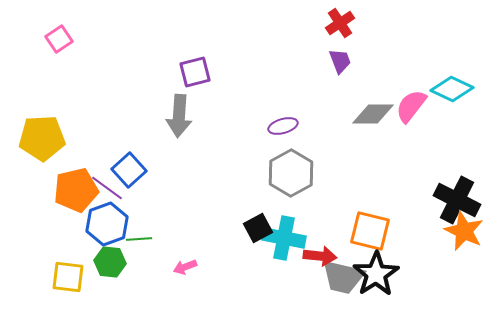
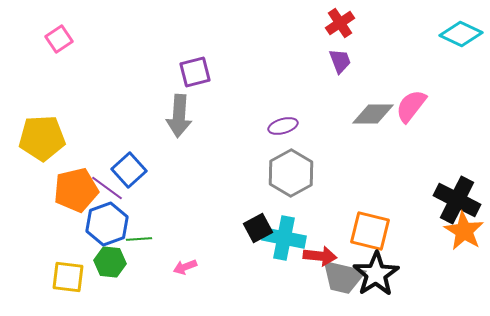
cyan diamond: moved 9 px right, 55 px up
orange star: rotated 6 degrees clockwise
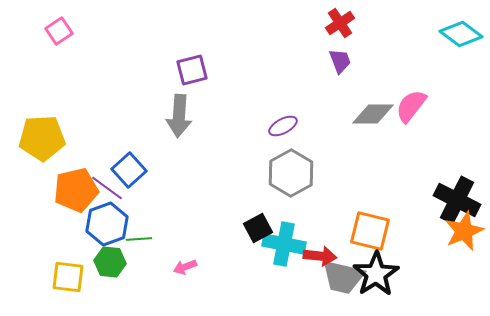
cyan diamond: rotated 12 degrees clockwise
pink square: moved 8 px up
purple square: moved 3 px left, 2 px up
purple ellipse: rotated 12 degrees counterclockwise
orange star: rotated 18 degrees clockwise
cyan cross: moved 6 px down
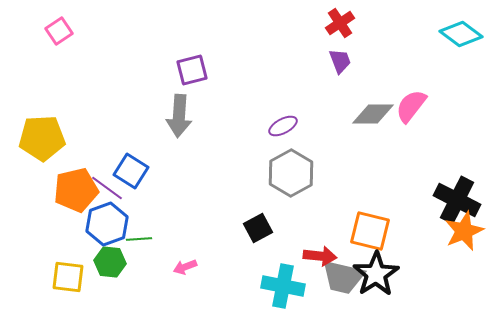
blue square: moved 2 px right, 1 px down; rotated 16 degrees counterclockwise
cyan cross: moved 1 px left, 42 px down
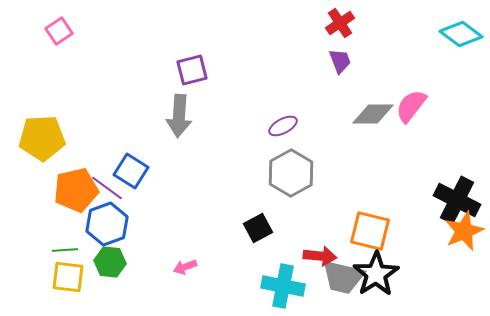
green line: moved 74 px left, 11 px down
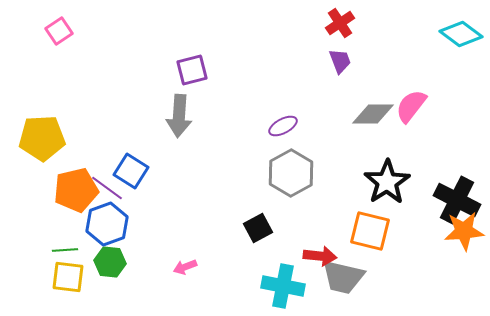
orange star: rotated 18 degrees clockwise
black star: moved 11 px right, 92 px up
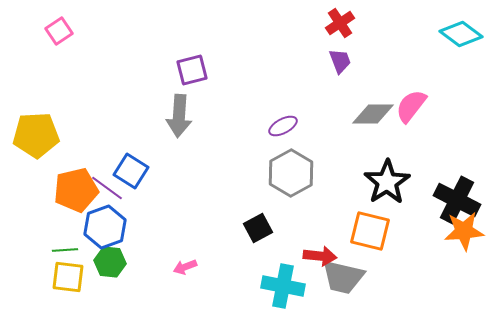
yellow pentagon: moved 6 px left, 3 px up
blue hexagon: moved 2 px left, 3 px down
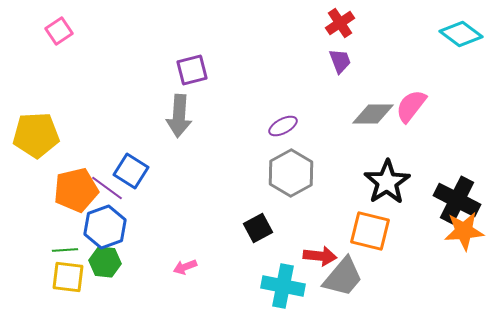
green hexagon: moved 5 px left
gray trapezoid: rotated 63 degrees counterclockwise
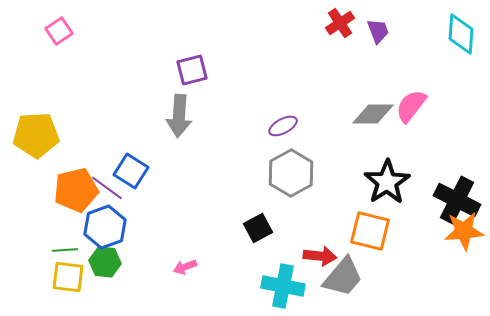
cyan diamond: rotated 57 degrees clockwise
purple trapezoid: moved 38 px right, 30 px up
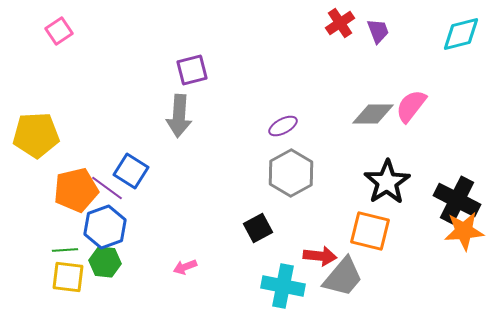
cyan diamond: rotated 72 degrees clockwise
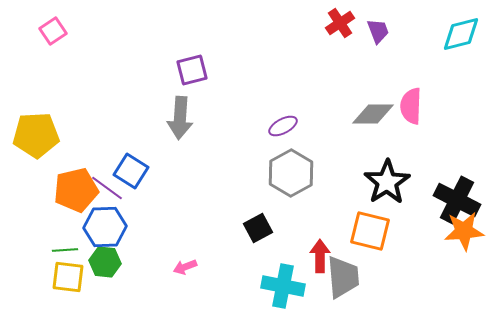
pink square: moved 6 px left
pink semicircle: rotated 36 degrees counterclockwise
gray arrow: moved 1 px right, 2 px down
blue hexagon: rotated 18 degrees clockwise
red arrow: rotated 96 degrees counterclockwise
gray trapezoid: rotated 45 degrees counterclockwise
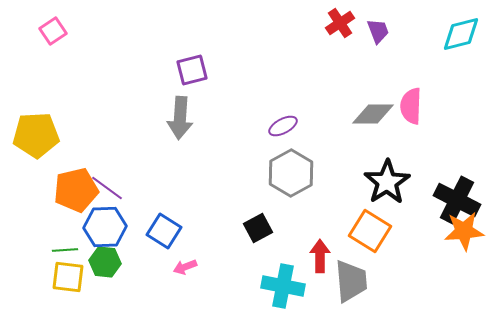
blue square: moved 33 px right, 60 px down
orange square: rotated 18 degrees clockwise
gray trapezoid: moved 8 px right, 4 px down
